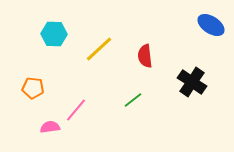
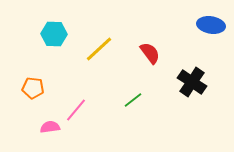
blue ellipse: rotated 24 degrees counterclockwise
red semicircle: moved 5 px right, 3 px up; rotated 150 degrees clockwise
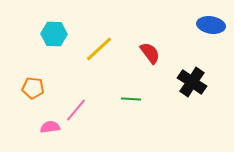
green line: moved 2 px left, 1 px up; rotated 42 degrees clockwise
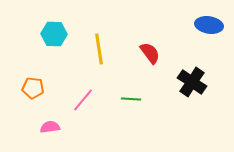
blue ellipse: moved 2 px left
yellow line: rotated 56 degrees counterclockwise
pink line: moved 7 px right, 10 px up
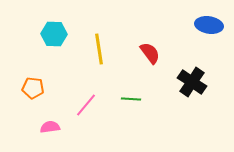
pink line: moved 3 px right, 5 px down
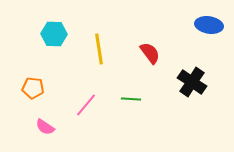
pink semicircle: moved 5 px left; rotated 138 degrees counterclockwise
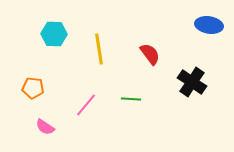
red semicircle: moved 1 px down
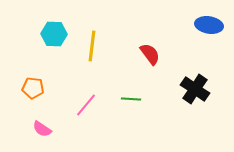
yellow line: moved 7 px left, 3 px up; rotated 16 degrees clockwise
black cross: moved 3 px right, 7 px down
pink semicircle: moved 3 px left, 2 px down
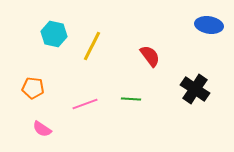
cyan hexagon: rotated 10 degrees clockwise
yellow line: rotated 20 degrees clockwise
red semicircle: moved 2 px down
pink line: moved 1 px left, 1 px up; rotated 30 degrees clockwise
